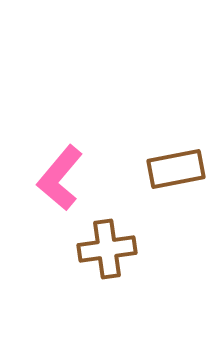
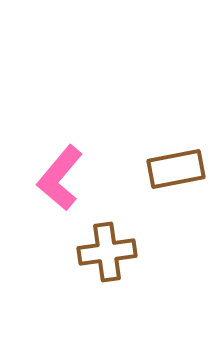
brown cross: moved 3 px down
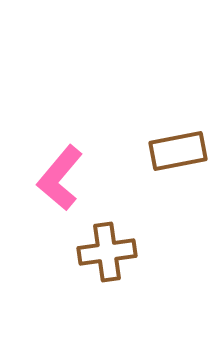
brown rectangle: moved 2 px right, 18 px up
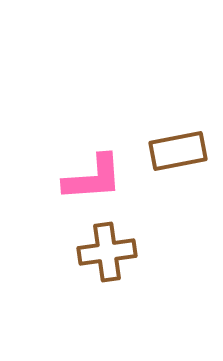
pink L-shape: moved 33 px right; rotated 134 degrees counterclockwise
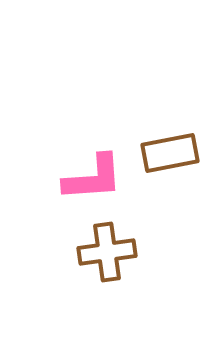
brown rectangle: moved 8 px left, 2 px down
